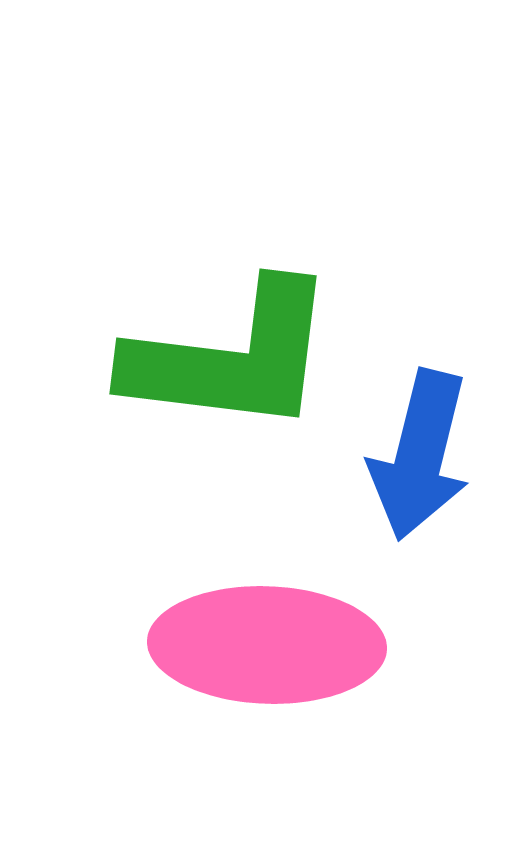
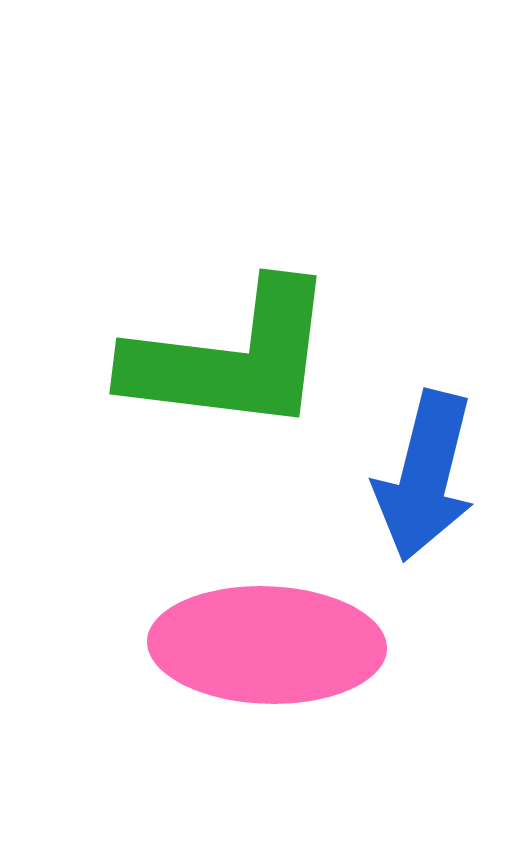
blue arrow: moved 5 px right, 21 px down
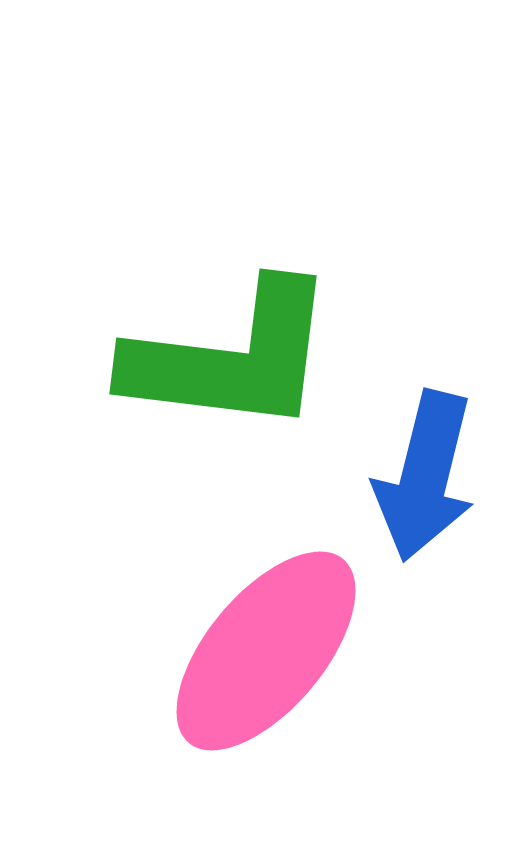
pink ellipse: moved 1 px left, 6 px down; rotated 52 degrees counterclockwise
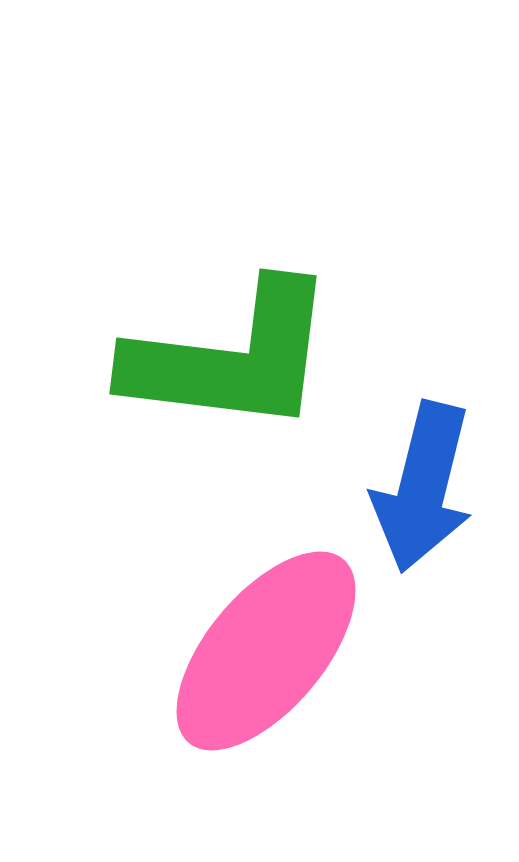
blue arrow: moved 2 px left, 11 px down
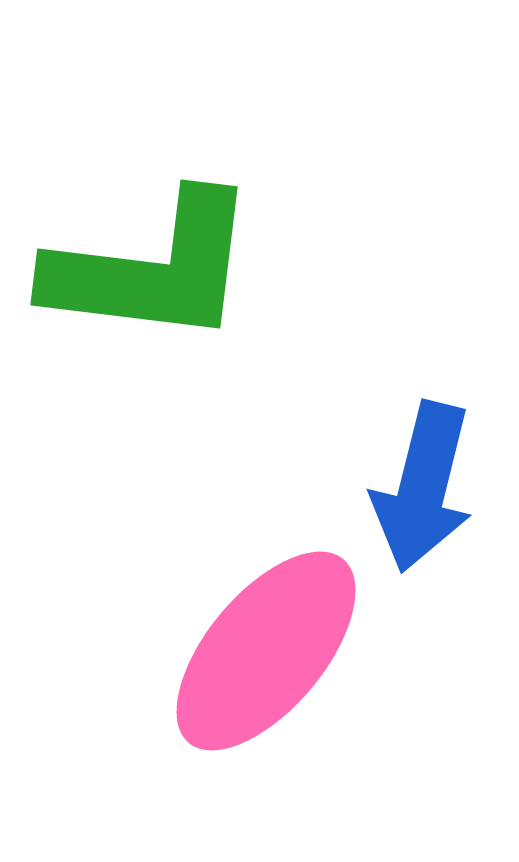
green L-shape: moved 79 px left, 89 px up
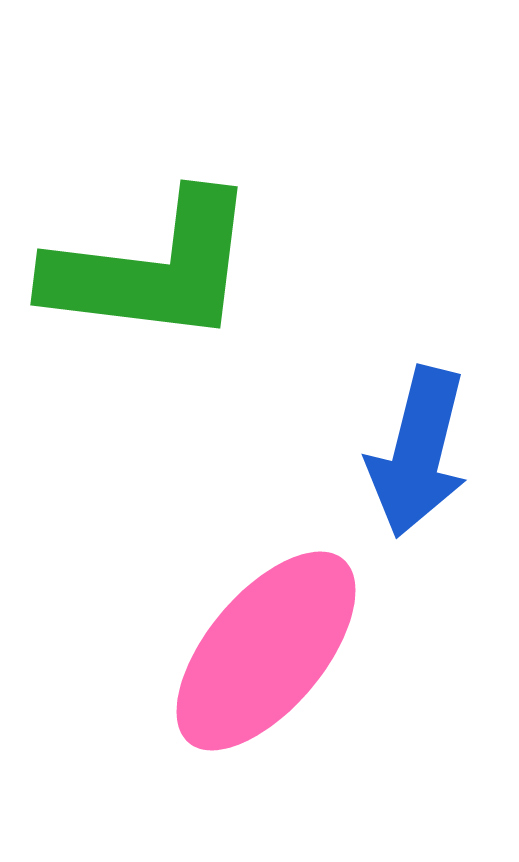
blue arrow: moved 5 px left, 35 px up
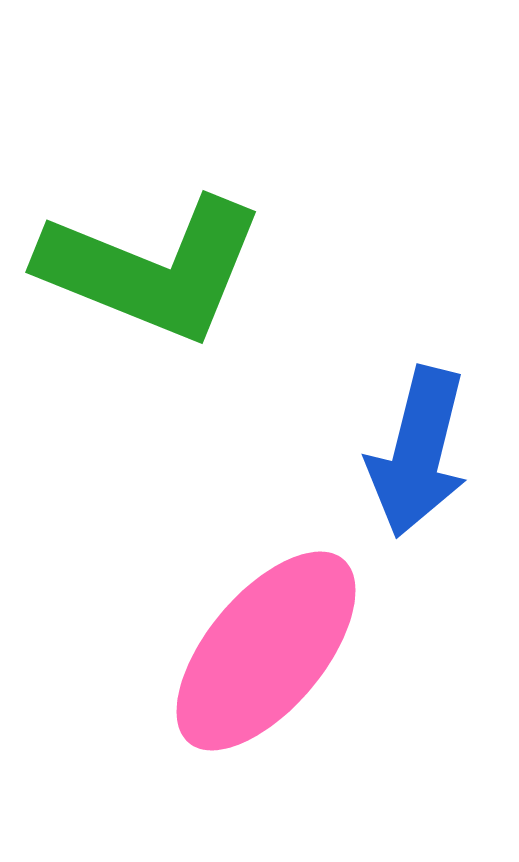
green L-shape: rotated 15 degrees clockwise
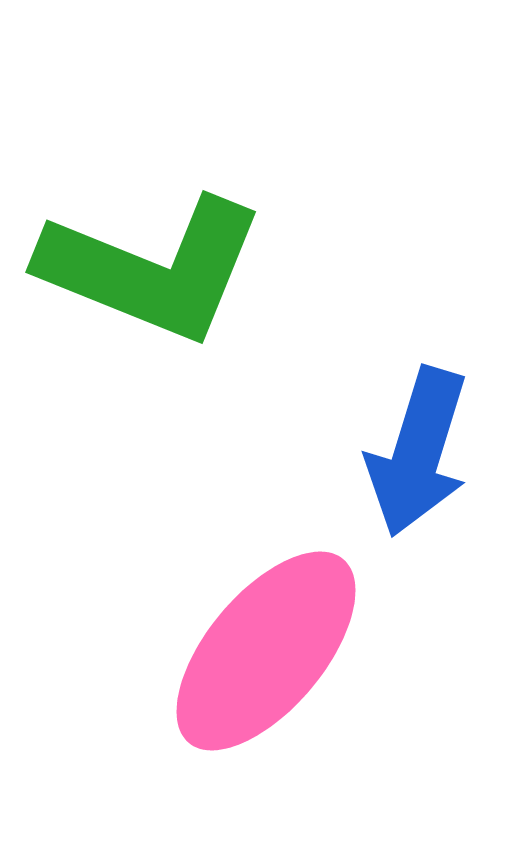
blue arrow: rotated 3 degrees clockwise
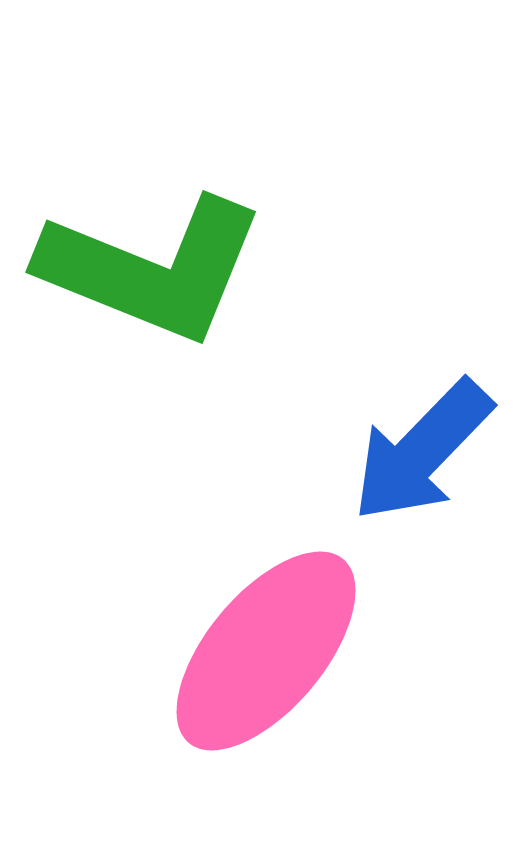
blue arrow: moved 4 px right, 1 px up; rotated 27 degrees clockwise
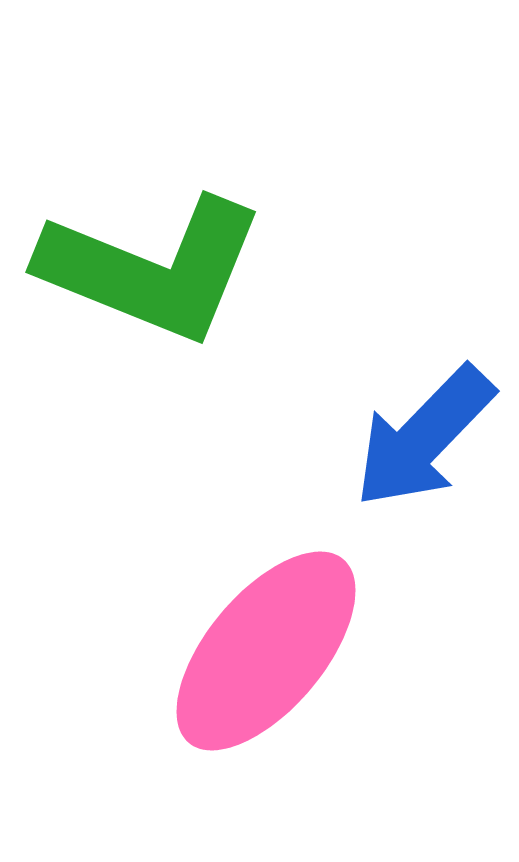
blue arrow: moved 2 px right, 14 px up
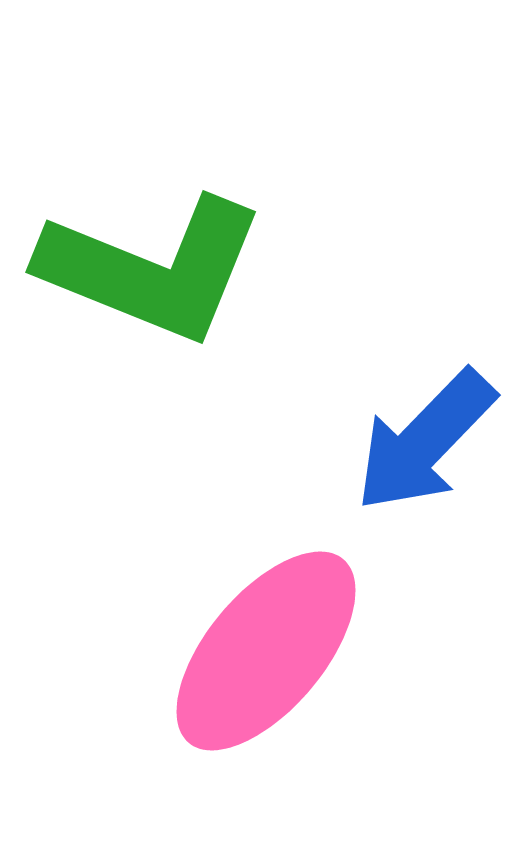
blue arrow: moved 1 px right, 4 px down
